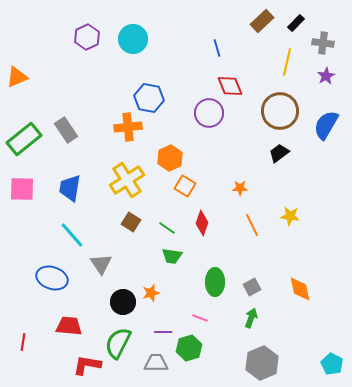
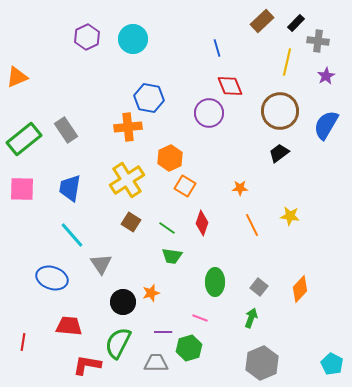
gray cross at (323, 43): moved 5 px left, 2 px up
gray square at (252, 287): moved 7 px right; rotated 24 degrees counterclockwise
orange diamond at (300, 289): rotated 56 degrees clockwise
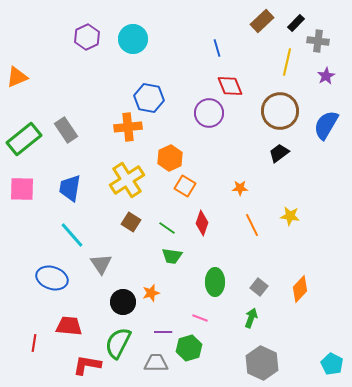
red line at (23, 342): moved 11 px right, 1 px down
gray hexagon at (262, 363): rotated 12 degrees counterclockwise
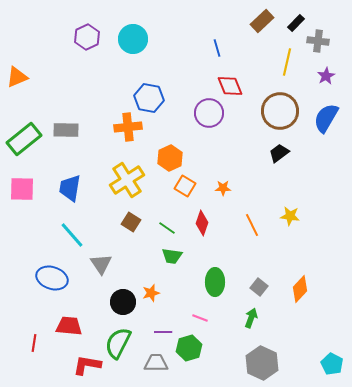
blue semicircle at (326, 125): moved 7 px up
gray rectangle at (66, 130): rotated 55 degrees counterclockwise
orange star at (240, 188): moved 17 px left
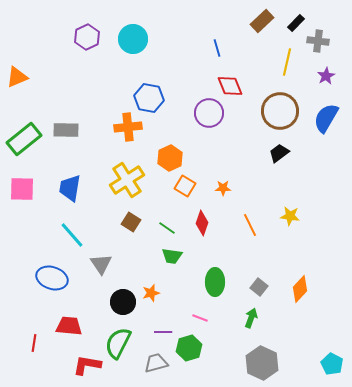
orange line at (252, 225): moved 2 px left
gray trapezoid at (156, 363): rotated 15 degrees counterclockwise
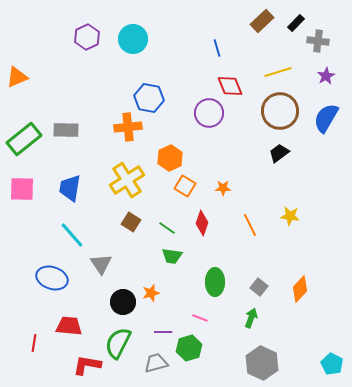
yellow line at (287, 62): moved 9 px left, 10 px down; rotated 60 degrees clockwise
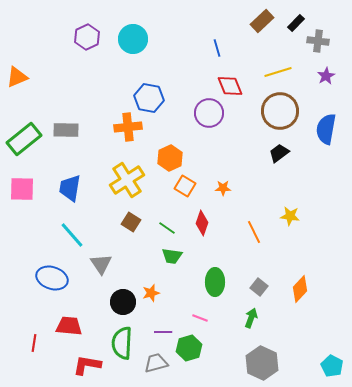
blue semicircle at (326, 118): moved 11 px down; rotated 20 degrees counterclockwise
orange line at (250, 225): moved 4 px right, 7 px down
green semicircle at (118, 343): moved 4 px right; rotated 24 degrees counterclockwise
cyan pentagon at (332, 364): moved 2 px down
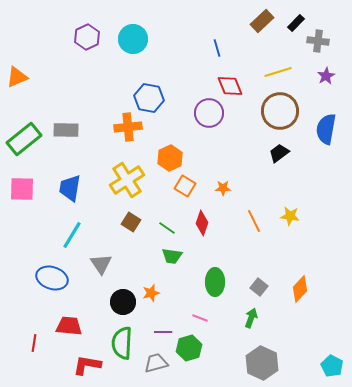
orange line at (254, 232): moved 11 px up
cyan line at (72, 235): rotated 72 degrees clockwise
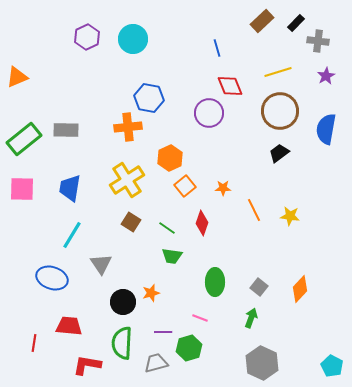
orange square at (185, 186): rotated 20 degrees clockwise
orange line at (254, 221): moved 11 px up
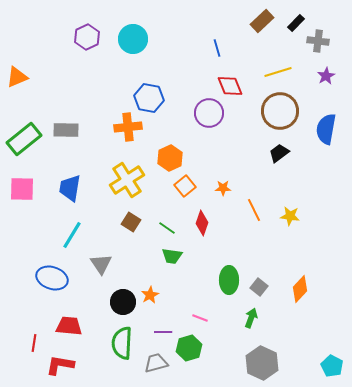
green ellipse at (215, 282): moved 14 px right, 2 px up
orange star at (151, 293): moved 1 px left, 2 px down; rotated 12 degrees counterclockwise
red L-shape at (87, 365): moved 27 px left
